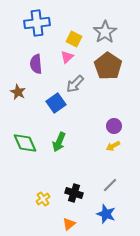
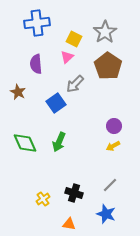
orange triangle: rotated 48 degrees clockwise
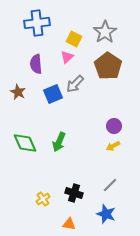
blue square: moved 3 px left, 9 px up; rotated 12 degrees clockwise
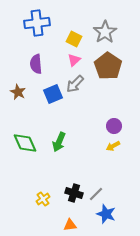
pink triangle: moved 7 px right, 3 px down
gray line: moved 14 px left, 9 px down
orange triangle: moved 1 px right, 1 px down; rotated 16 degrees counterclockwise
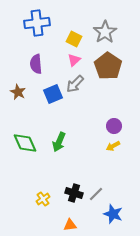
blue star: moved 7 px right
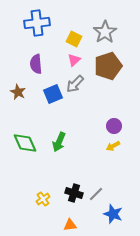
brown pentagon: rotated 20 degrees clockwise
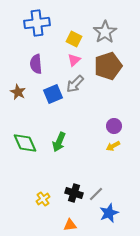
blue star: moved 4 px left, 1 px up; rotated 30 degrees clockwise
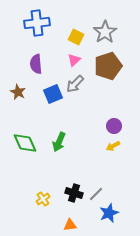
yellow square: moved 2 px right, 2 px up
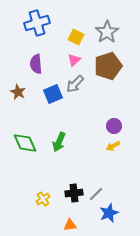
blue cross: rotated 10 degrees counterclockwise
gray star: moved 2 px right
black cross: rotated 24 degrees counterclockwise
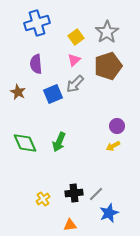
yellow square: rotated 28 degrees clockwise
purple circle: moved 3 px right
